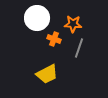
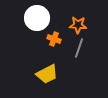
orange star: moved 5 px right, 1 px down
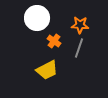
orange star: moved 2 px right
orange cross: moved 2 px down; rotated 16 degrees clockwise
yellow trapezoid: moved 4 px up
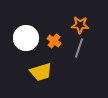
white circle: moved 11 px left, 20 px down
yellow trapezoid: moved 6 px left, 2 px down; rotated 10 degrees clockwise
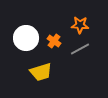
gray line: moved 1 px right, 1 px down; rotated 42 degrees clockwise
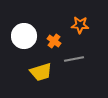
white circle: moved 2 px left, 2 px up
gray line: moved 6 px left, 10 px down; rotated 18 degrees clockwise
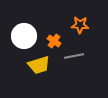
gray line: moved 3 px up
yellow trapezoid: moved 2 px left, 7 px up
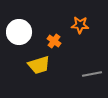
white circle: moved 5 px left, 4 px up
gray line: moved 18 px right, 18 px down
